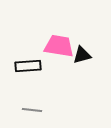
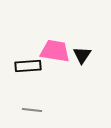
pink trapezoid: moved 4 px left, 5 px down
black triangle: rotated 42 degrees counterclockwise
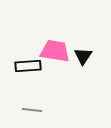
black triangle: moved 1 px right, 1 px down
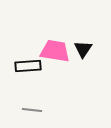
black triangle: moved 7 px up
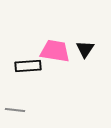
black triangle: moved 2 px right
gray line: moved 17 px left
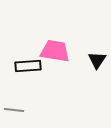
black triangle: moved 12 px right, 11 px down
gray line: moved 1 px left
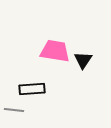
black triangle: moved 14 px left
black rectangle: moved 4 px right, 23 px down
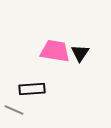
black triangle: moved 3 px left, 7 px up
gray line: rotated 18 degrees clockwise
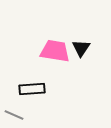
black triangle: moved 1 px right, 5 px up
gray line: moved 5 px down
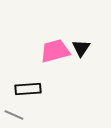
pink trapezoid: rotated 24 degrees counterclockwise
black rectangle: moved 4 px left
